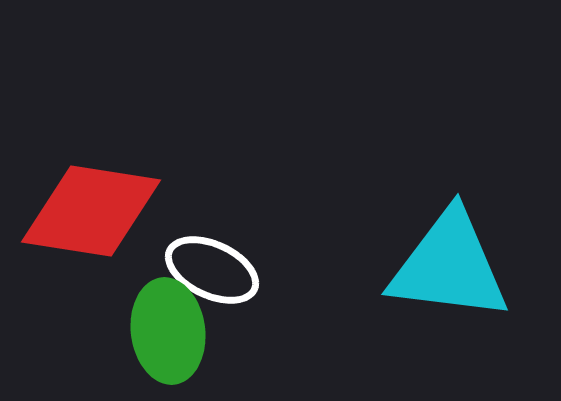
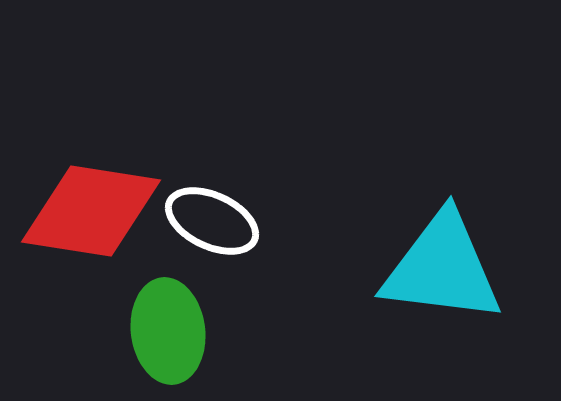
cyan triangle: moved 7 px left, 2 px down
white ellipse: moved 49 px up
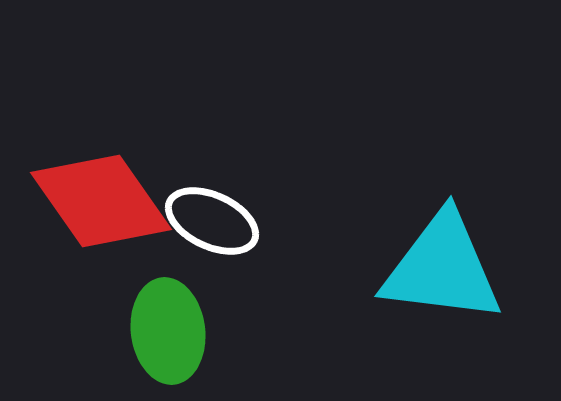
red diamond: moved 10 px right, 10 px up; rotated 46 degrees clockwise
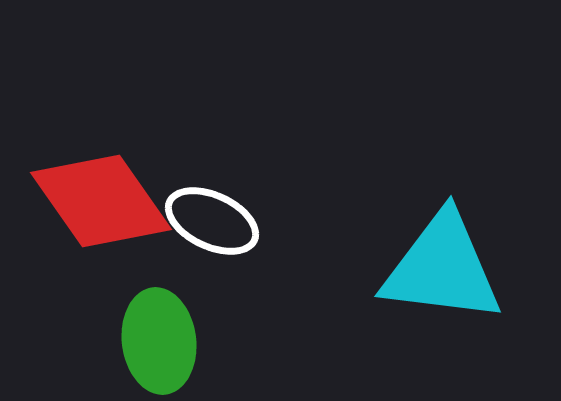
green ellipse: moved 9 px left, 10 px down
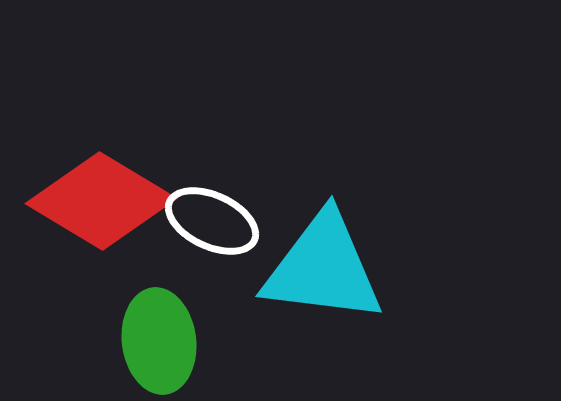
red diamond: rotated 24 degrees counterclockwise
cyan triangle: moved 119 px left
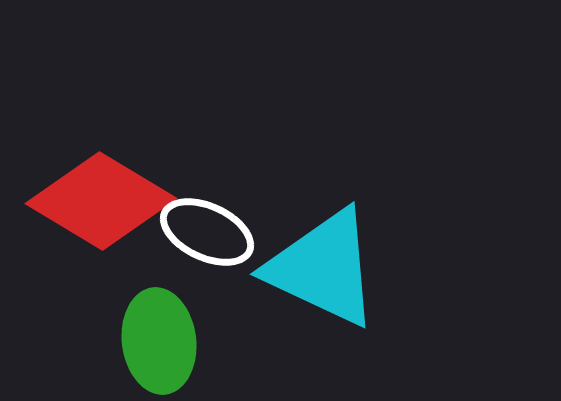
white ellipse: moved 5 px left, 11 px down
cyan triangle: rotated 18 degrees clockwise
